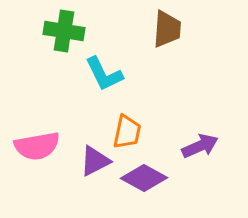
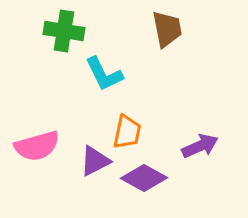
brown trapezoid: rotated 15 degrees counterclockwise
pink semicircle: rotated 6 degrees counterclockwise
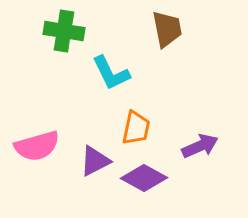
cyan L-shape: moved 7 px right, 1 px up
orange trapezoid: moved 9 px right, 4 px up
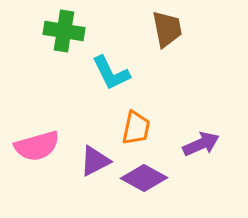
purple arrow: moved 1 px right, 2 px up
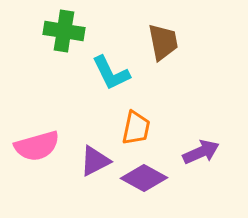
brown trapezoid: moved 4 px left, 13 px down
purple arrow: moved 8 px down
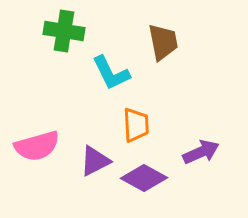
orange trapezoid: moved 3 px up; rotated 15 degrees counterclockwise
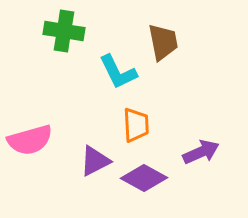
cyan L-shape: moved 7 px right, 1 px up
pink semicircle: moved 7 px left, 6 px up
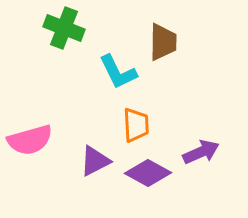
green cross: moved 3 px up; rotated 12 degrees clockwise
brown trapezoid: rotated 12 degrees clockwise
purple diamond: moved 4 px right, 5 px up
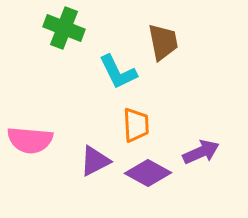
brown trapezoid: rotated 12 degrees counterclockwise
pink semicircle: rotated 21 degrees clockwise
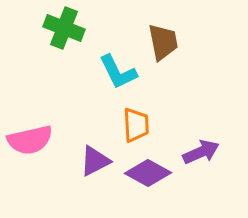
pink semicircle: rotated 18 degrees counterclockwise
